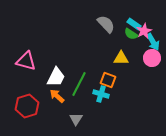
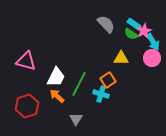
orange square: rotated 35 degrees clockwise
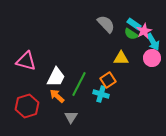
gray triangle: moved 5 px left, 2 px up
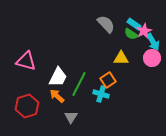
white trapezoid: moved 2 px right
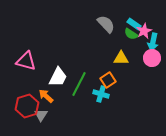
cyan arrow: rotated 42 degrees clockwise
orange arrow: moved 11 px left
gray triangle: moved 30 px left, 2 px up
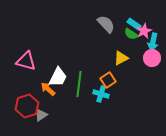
yellow triangle: rotated 28 degrees counterclockwise
green line: rotated 20 degrees counterclockwise
orange arrow: moved 2 px right, 7 px up
gray triangle: rotated 24 degrees clockwise
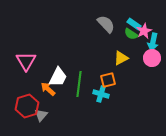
pink triangle: rotated 45 degrees clockwise
orange square: rotated 21 degrees clockwise
gray triangle: rotated 16 degrees counterclockwise
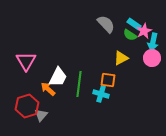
green semicircle: moved 1 px left, 1 px down
orange square: rotated 21 degrees clockwise
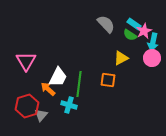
cyan cross: moved 32 px left, 11 px down
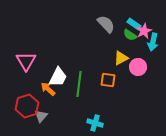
pink circle: moved 14 px left, 9 px down
cyan cross: moved 26 px right, 18 px down
gray triangle: moved 1 px down
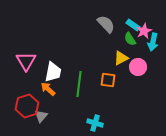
cyan rectangle: moved 1 px left, 1 px down
green semicircle: moved 4 px down; rotated 24 degrees clockwise
white trapezoid: moved 5 px left, 5 px up; rotated 15 degrees counterclockwise
